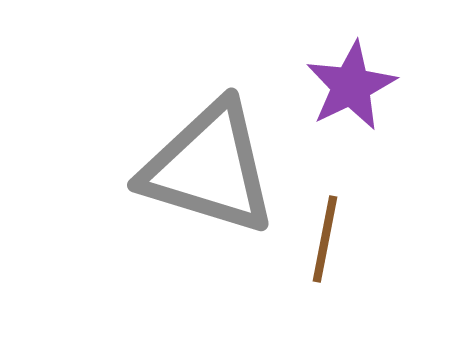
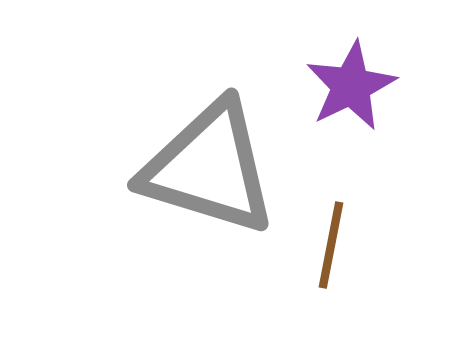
brown line: moved 6 px right, 6 px down
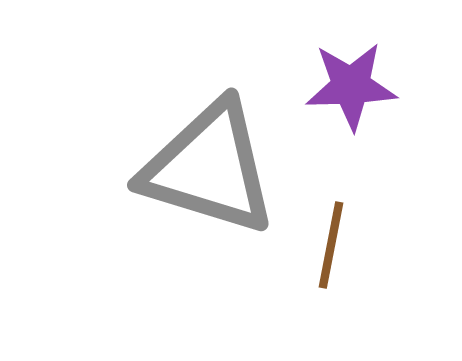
purple star: rotated 24 degrees clockwise
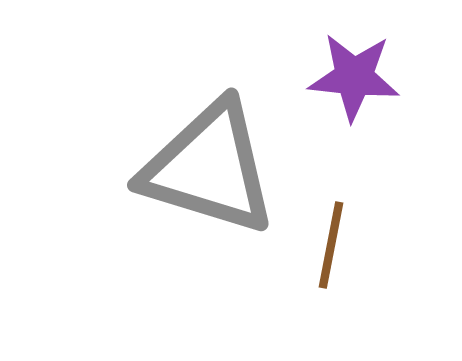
purple star: moved 3 px right, 9 px up; rotated 8 degrees clockwise
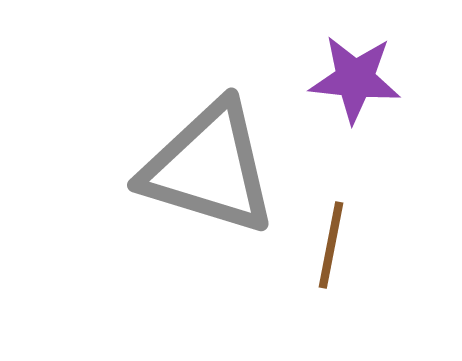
purple star: moved 1 px right, 2 px down
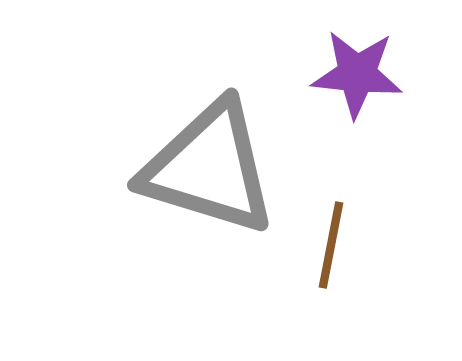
purple star: moved 2 px right, 5 px up
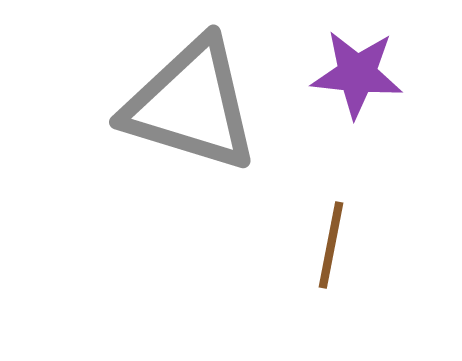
gray triangle: moved 18 px left, 63 px up
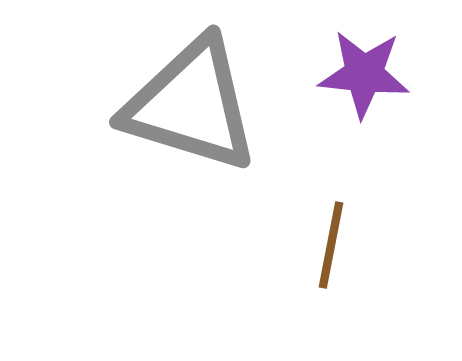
purple star: moved 7 px right
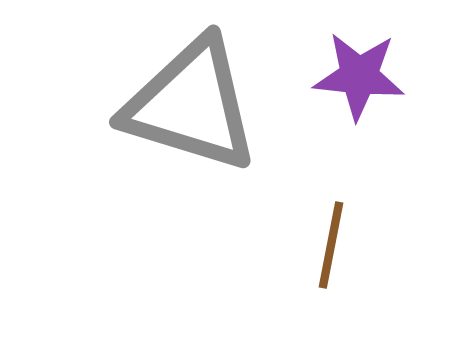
purple star: moved 5 px left, 2 px down
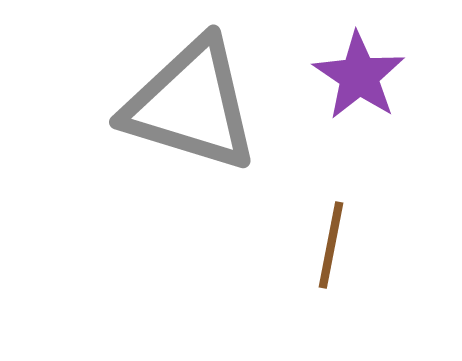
purple star: rotated 28 degrees clockwise
